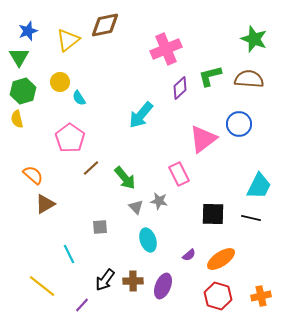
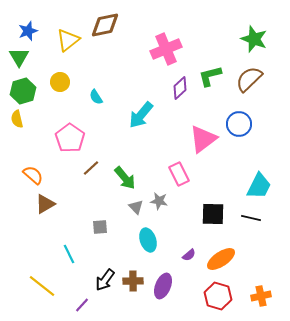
brown semicircle: rotated 48 degrees counterclockwise
cyan semicircle: moved 17 px right, 1 px up
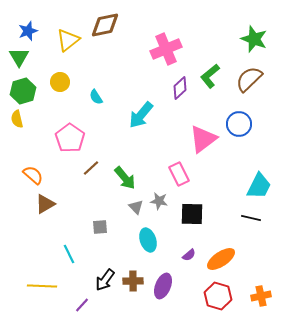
green L-shape: rotated 25 degrees counterclockwise
black square: moved 21 px left
yellow line: rotated 36 degrees counterclockwise
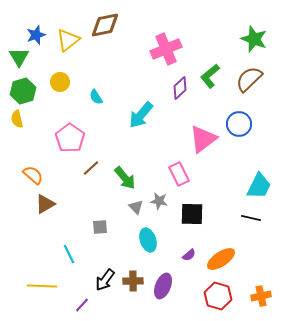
blue star: moved 8 px right, 4 px down
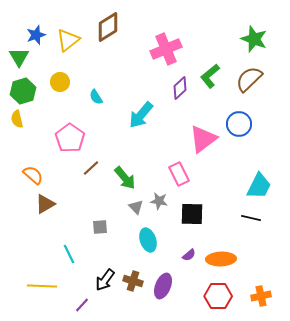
brown diamond: moved 3 px right, 2 px down; rotated 20 degrees counterclockwise
orange ellipse: rotated 32 degrees clockwise
brown cross: rotated 18 degrees clockwise
red hexagon: rotated 16 degrees counterclockwise
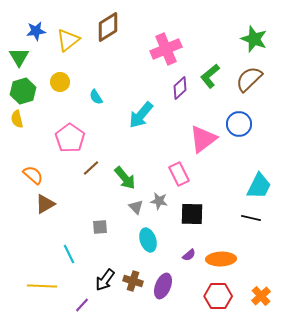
blue star: moved 4 px up; rotated 12 degrees clockwise
orange cross: rotated 30 degrees counterclockwise
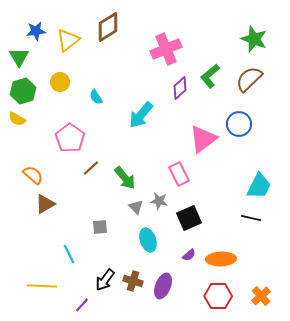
yellow semicircle: rotated 48 degrees counterclockwise
black square: moved 3 px left, 4 px down; rotated 25 degrees counterclockwise
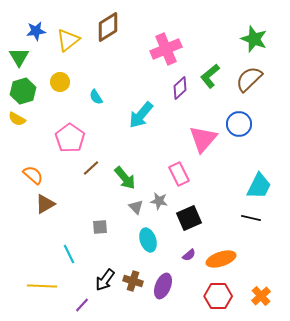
pink triangle: rotated 12 degrees counterclockwise
orange ellipse: rotated 16 degrees counterclockwise
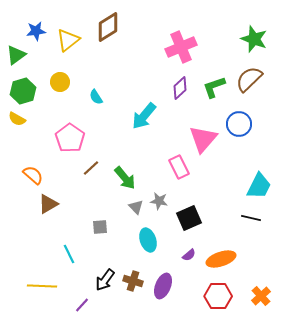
pink cross: moved 15 px right, 2 px up
green triangle: moved 3 px left, 2 px up; rotated 25 degrees clockwise
green L-shape: moved 4 px right, 11 px down; rotated 20 degrees clockwise
cyan arrow: moved 3 px right, 1 px down
pink rectangle: moved 7 px up
brown triangle: moved 3 px right
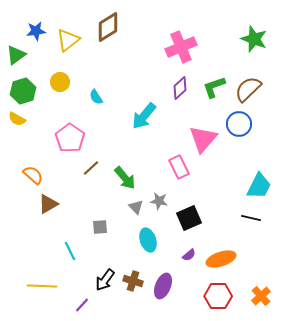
brown semicircle: moved 1 px left, 10 px down
cyan line: moved 1 px right, 3 px up
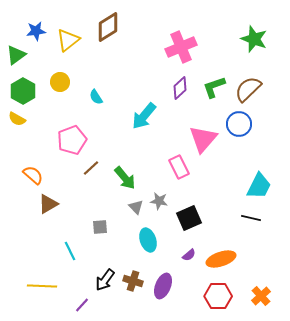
green hexagon: rotated 15 degrees counterclockwise
pink pentagon: moved 2 px right, 2 px down; rotated 16 degrees clockwise
